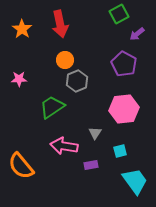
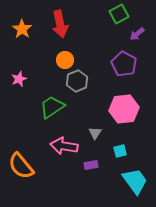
pink star: rotated 21 degrees counterclockwise
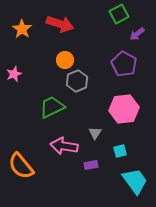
red arrow: rotated 60 degrees counterclockwise
pink star: moved 5 px left, 5 px up
green trapezoid: rotated 8 degrees clockwise
